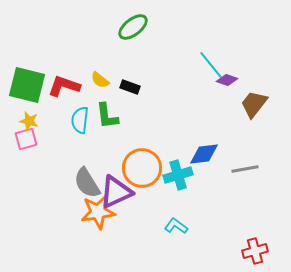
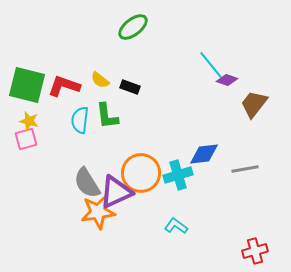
orange circle: moved 1 px left, 5 px down
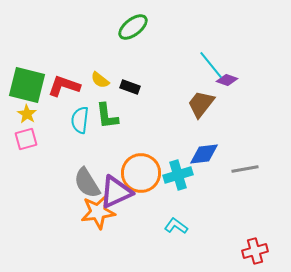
brown trapezoid: moved 53 px left
yellow star: moved 2 px left, 7 px up; rotated 18 degrees clockwise
